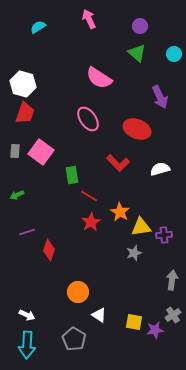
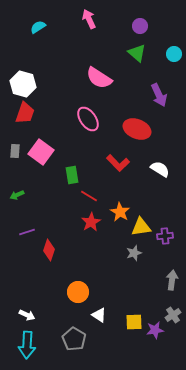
purple arrow: moved 1 px left, 2 px up
white semicircle: rotated 48 degrees clockwise
purple cross: moved 1 px right, 1 px down
yellow square: rotated 12 degrees counterclockwise
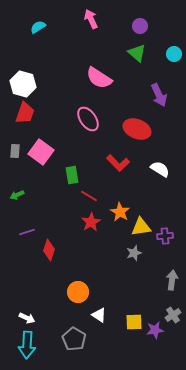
pink arrow: moved 2 px right
white arrow: moved 3 px down
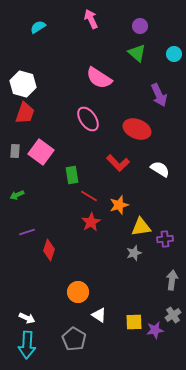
orange star: moved 1 px left, 7 px up; rotated 24 degrees clockwise
purple cross: moved 3 px down
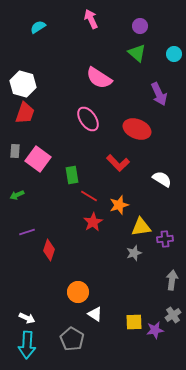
purple arrow: moved 1 px up
pink square: moved 3 px left, 7 px down
white semicircle: moved 2 px right, 10 px down
red star: moved 2 px right
white triangle: moved 4 px left, 1 px up
gray pentagon: moved 2 px left
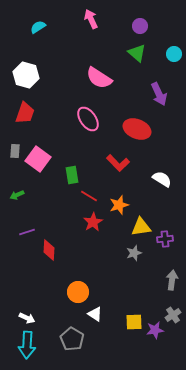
white hexagon: moved 3 px right, 9 px up
red diamond: rotated 15 degrees counterclockwise
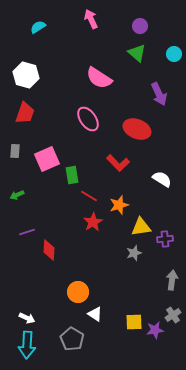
pink square: moved 9 px right; rotated 30 degrees clockwise
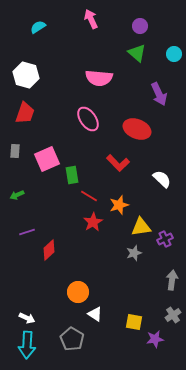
pink semicircle: rotated 28 degrees counterclockwise
white semicircle: rotated 12 degrees clockwise
purple cross: rotated 21 degrees counterclockwise
red diamond: rotated 45 degrees clockwise
yellow square: rotated 12 degrees clockwise
purple star: moved 9 px down
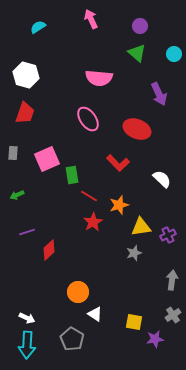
gray rectangle: moved 2 px left, 2 px down
purple cross: moved 3 px right, 4 px up
